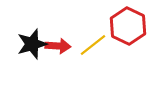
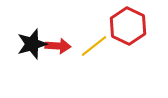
yellow line: moved 1 px right, 1 px down
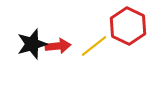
red arrow: rotated 10 degrees counterclockwise
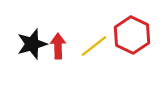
red hexagon: moved 4 px right, 9 px down
red arrow: rotated 85 degrees counterclockwise
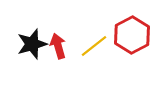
red hexagon: rotated 6 degrees clockwise
red arrow: rotated 15 degrees counterclockwise
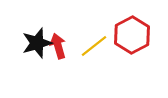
black star: moved 5 px right, 1 px up
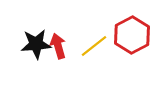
black star: moved 1 px left, 1 px down; rotated 12 degrees clockwise
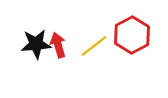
red arrow: moved 1 px up
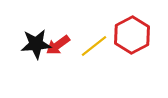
red arrow: rotated 110 degrees counterclockwise
